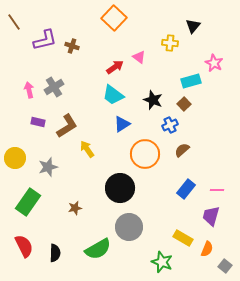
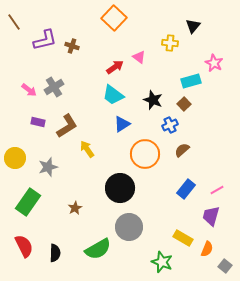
pink arrow: rotated 140 degrees clockwise
pink line: rotated 32 degrees counterclockwise
brown star: rotated 16 degrees counterclockwise
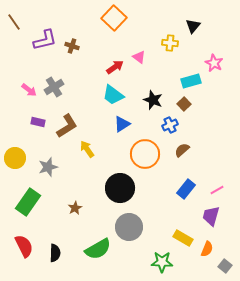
green star: rotated 20 degrees counterclockwise
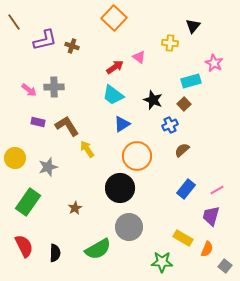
gray cross: rotated 30 degrees clockwise
brown L-shape: rotated 90 degrees counterclockwise
orange circle: moved 8 px left, 2 px down
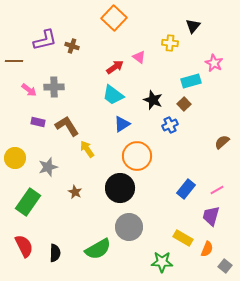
brown line: moved 39 px down; rotated 54 degrees counterclockwise
brown semicircle: moved 40 px right, 8 px up
brown star: moved 16 px up; rotated 16 degrees counterclockwise
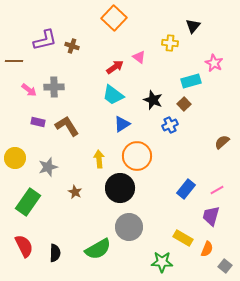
yellow arrow: moved 12 px right, 10 px down; rotated 30 degrees clockwise
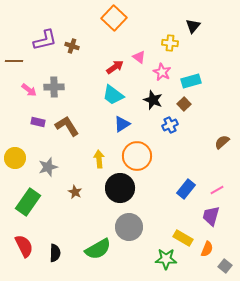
pink star: moved 52 px left, 9 px down
green star: moved 4 px right, 3 px up
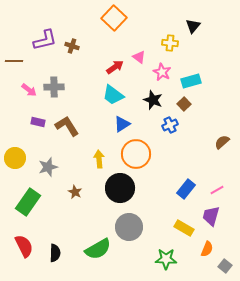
orange circle: moved 1 px left, 2 px up
yellow rectangle: moved 1 px right, 10 px up
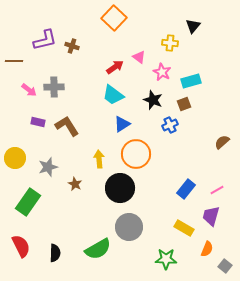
brown square: rotated 24 degrees clockwise
brown star: moved 8 px up
red semicircle: moved 3 px left
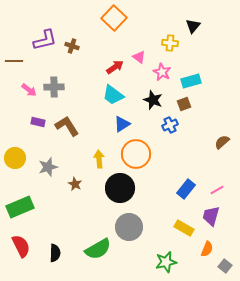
green rectangle: moved 8 px left, 5 px down; rotated 32 degrees clockwise
green star: moved 3 px down; rotated 15 degrees counterclockwise
